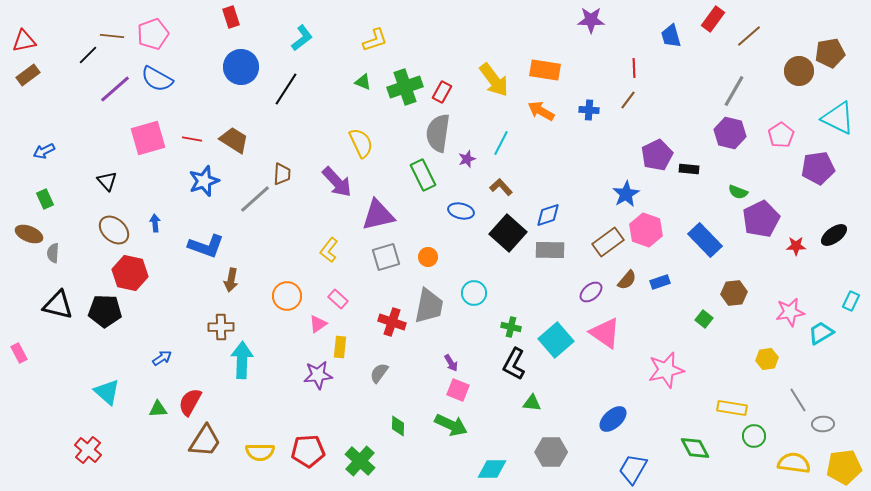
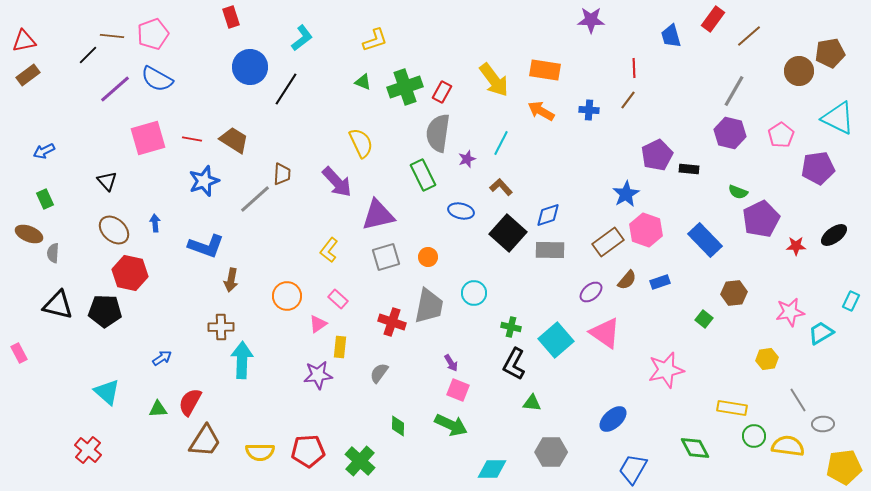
blue circle at (241, 67): moved 9 px right
yellow semicircle at (794, 463): moved 6 px left, 17 px up
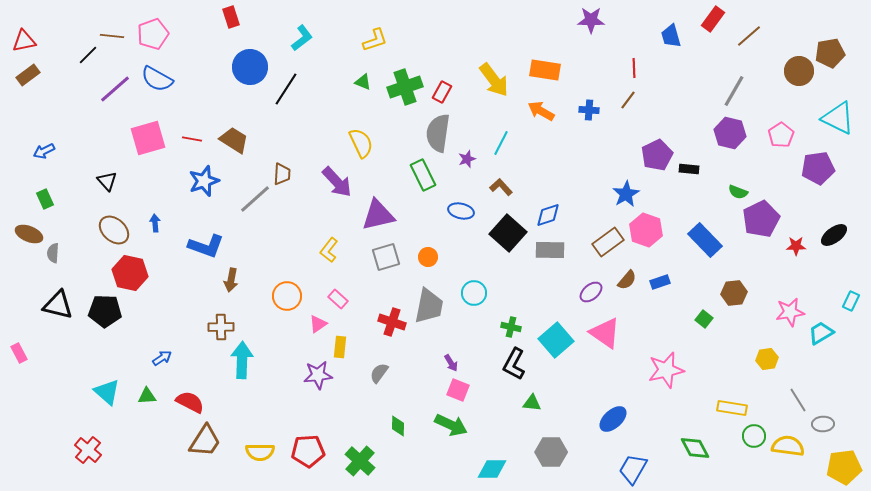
red semicircle at (190, 402): rotated 88 degrees clockwise
green triangle at (158, 409): moved 11 px left, 13 px up
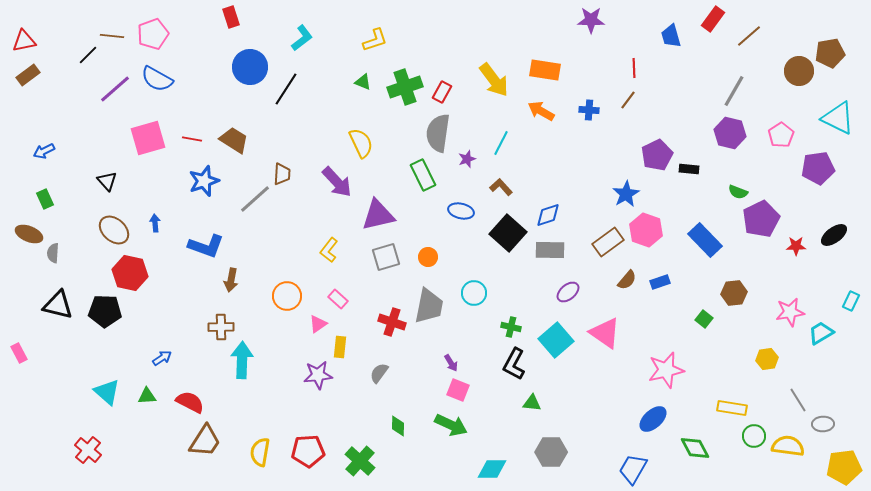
purple ellipse at (591, 292): moved 23 px left
blue ellipse at (613, 419): moved 40 px right
yellow semicircle at (260, 452): rotated 100 degrees clockwise
